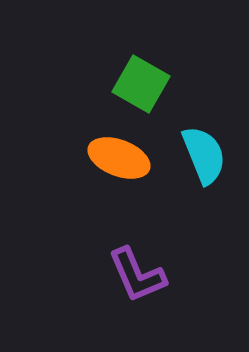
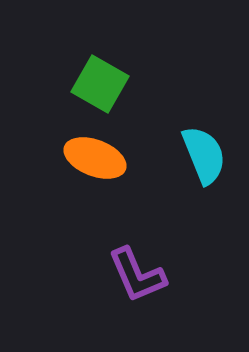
green square: moved 41 px left
orange ellipse: moved 24 px left
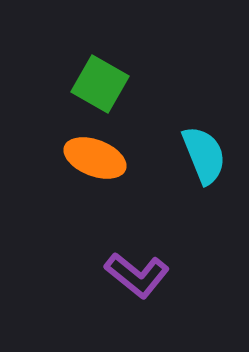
purple L-shape: rotated 28 degrees counterclockwise
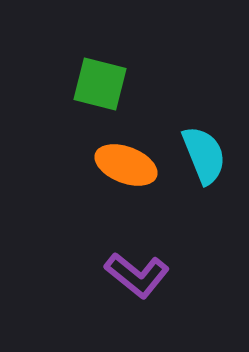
green square: rotated 16 degrees counterclockwise
orange ellipse: moved 31 px right, 7 px down
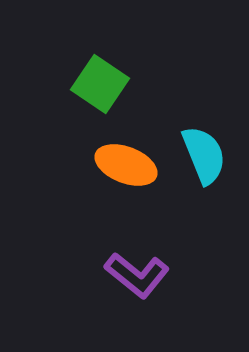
green square: rotated 20 degrees clockwise
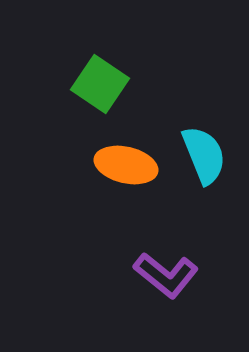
orange ellipse: rotated 8 degrees counterclockwise
purple L-shape: moved 29 px right
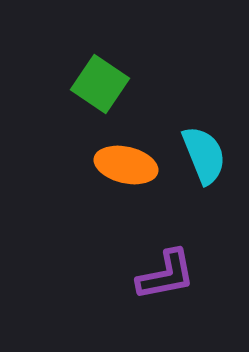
purple L-shape: rotated 50 degrees counterclockwise
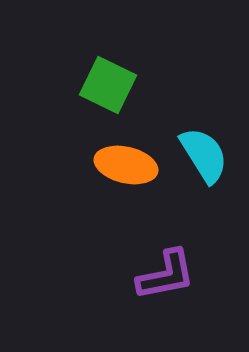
green square: moved 8 px right, 1 px down; rotated 8 degrees counterclockwise
cyan semicircle: rotated 10 degrees counterclockwise
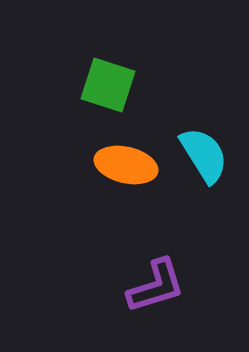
green square: rotated 8 degrees counterclockwise
purple L-shape: moved 10 px left, 11 px down; rotated 6 degrees counterclockwise
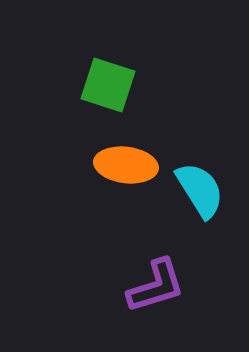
cyan semicircle: moved 4 px left, 35 px down
orange ellipse: rotated 6 degrees counterclockwise
